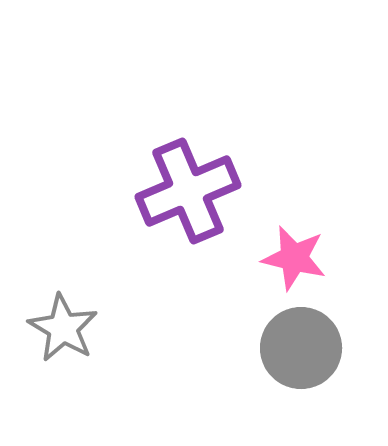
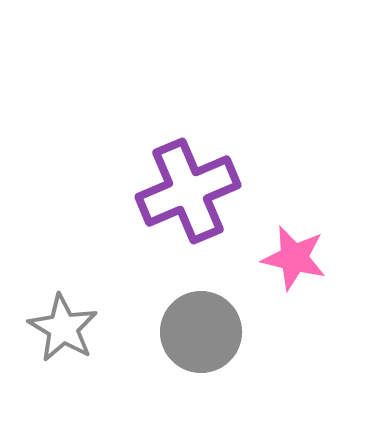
gray circle: moved 100 px left, 16 px up
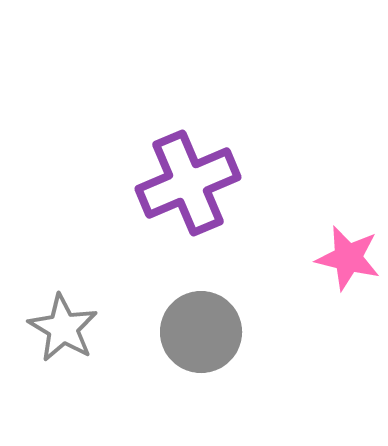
purple cross: moved 8 px up
pink star: moved 54 px right
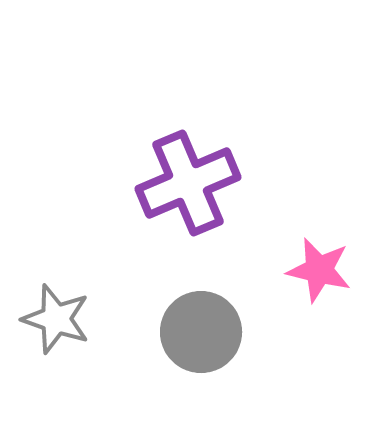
pink star: moved 29 px left, 12 px down
gray star: moved 7 px left, 9 px up; rotated 12 degrees counterclockwise
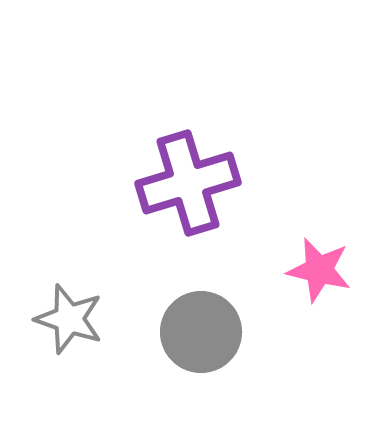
purple cross: rotated 6 degrees clockwise
gray star: moved 13 px right
